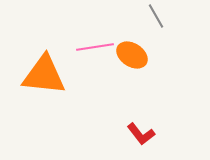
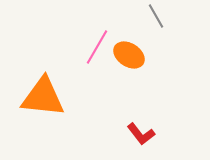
pink line: moved 2 px right; rotated 51 degrees counterclockwise
orange ellipse: moved 3 px left
orange triangle: moved 1 px left, 22 px down
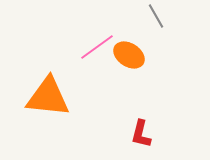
pink line: rotated 24 degrees clockwise
orange triangle: moved 5 px right
red L-shape: rotated 52 degrees clockwise
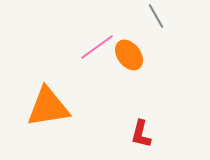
orange ellipse: rotated 20 degrees clockwise
orange triangle: moved 10 px down; rotated 15 degrees counterclockwise
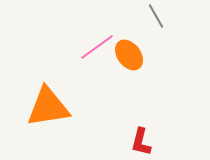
red L-shape: moved 8 px down
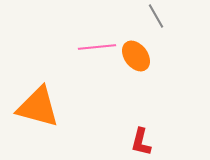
pink line: rotated 30 degrees clockwise
orange ellipse: moved 7 px right, 1 px down
orange triangle: moved 10 px left; rotated 24 degrees clockwise
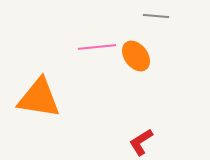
gray line: rotated 55 degrees counterclockwise
orange triangle: moved 1 px right, 9 px up; rotated 6 degrees counterclockwise
red L-shape: rotated 44 degrees clockwise
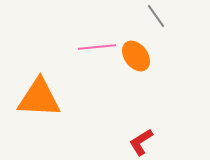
gray line: rotated 50 degrees clockwise
orange triangle: rotated 6 degrees counterclockwise
